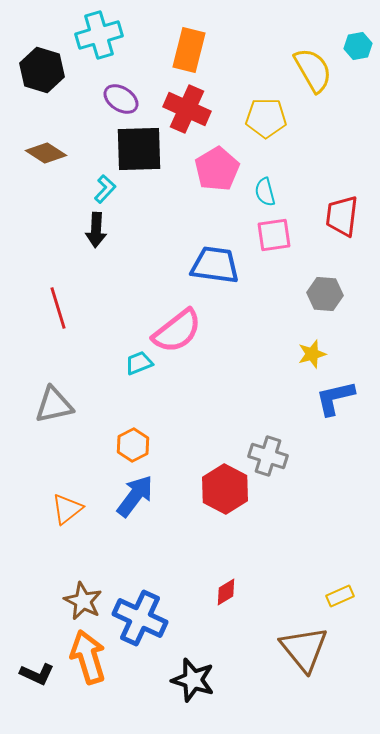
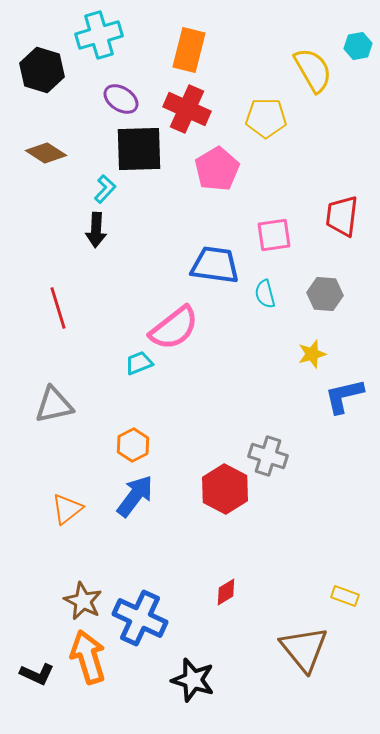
cyan semicircle: moved 102 px down
pink semicircle: moved 3 px left, 3 px up
blue L-shape: moved 9 px right, 2 px up
yellow rectangle: moved 5 px right; rotated 44 degrees clockwise
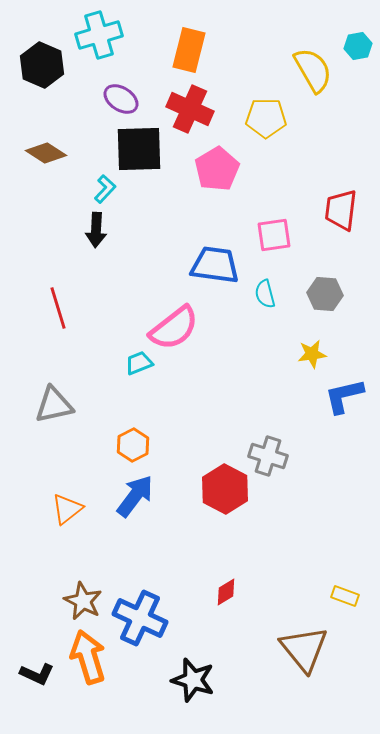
black hexagon: moved 5 px up; rotated 6 degrees clockwise
red cross: moved 3 px right
red trapezoid: moved 1 px left, 6 px up
yellow star: rotated 8 degrees clockwise
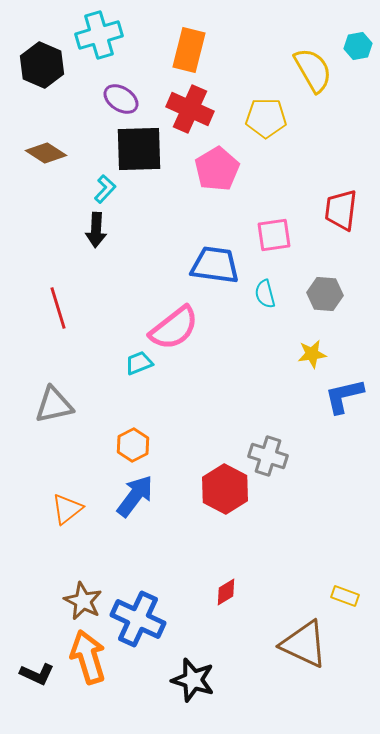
blue cross: moved 2 px left, 1 px down
brown triangle: moved 5 px up; rotated 26 degrees counterclockwise
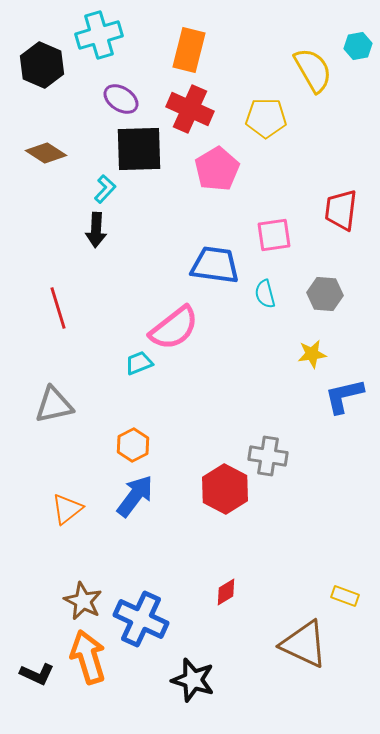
gray cross: rotated 9 degrees counterclockwise
blue cross: moved 3 px right
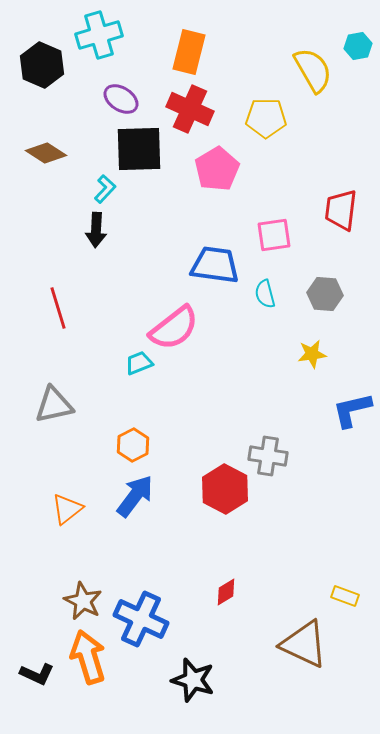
orange rectangle: moved 2 px down
blue L-shape: moved 8 px right, 14 px down
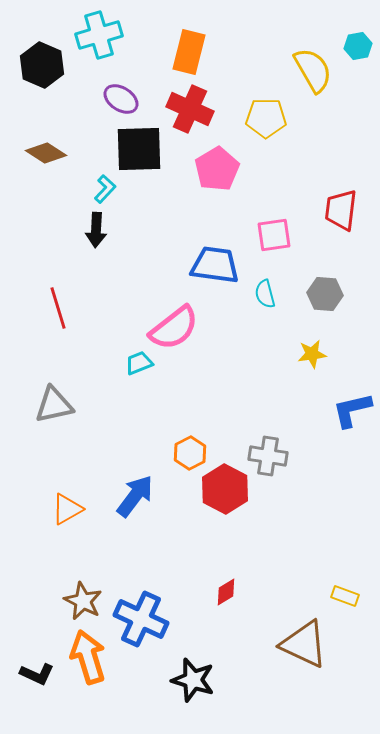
orange hexagon: moved 57 px right, 8 px down
orange triangle: rotated 8 degrees clockwise
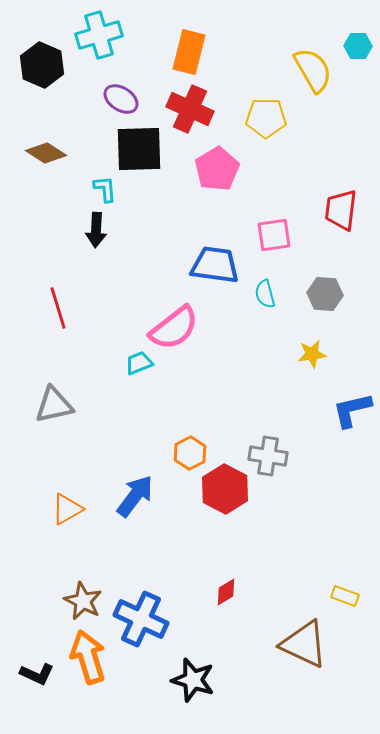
cyan hexagon: rotated 12 degrees clockwise
cyan L-shape: rotated 48 degrees counterclockwise
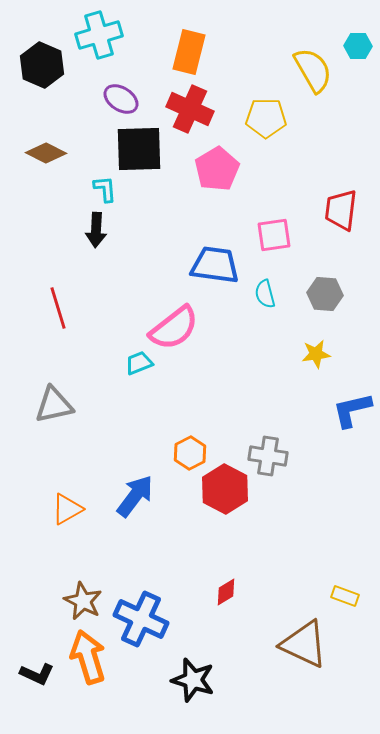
brown diamond: rotated 6 degrees counterclockwise
yellow star: moved 4 px right
